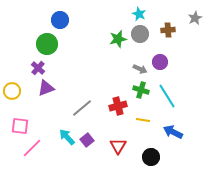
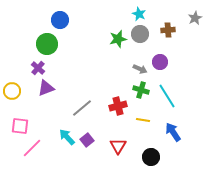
blue arrow: rotated 30 degrees clockwise
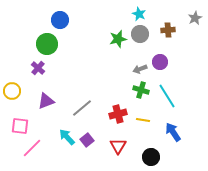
gray arrow: rotated 136 degrees clockwise
purple triangle: moved 13 px down
red cross: moved 8 px down
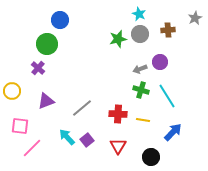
red cross: rotated 18 degrees clockwise
blue arrow: rotated 78 degrees clockwise
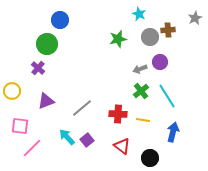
gray circle: moved 10 px right, 3 px down
green cross: moved 1 px down; rotated 35 degrees clockwise
blue arrow: rotated 30 degrees counterclockwise
red triangle: moved 4 px right; rotated 24 degrees counterclockwise
black circle: moved 1 px left, 1 px down
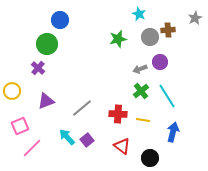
pink square: rotated 30 degrees counterclockwise
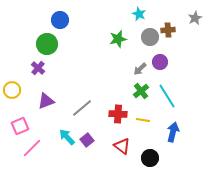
gray arrow: rotated 24 degrees counterclockwise
yellow circle: moved 1 px up
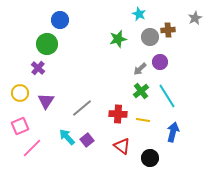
yellow circle: moved 8 px right, 3 px down
purple triangle: rotated 36 degrees counterclockwise
